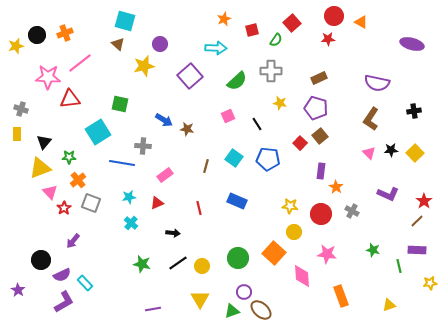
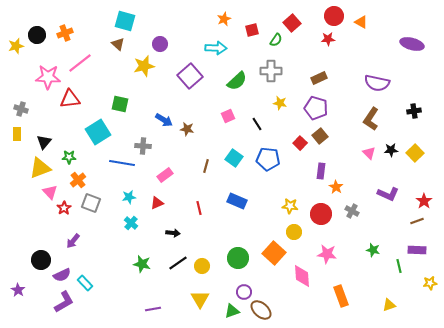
brown line at (417, 221): rotated 24 degrees clockwise
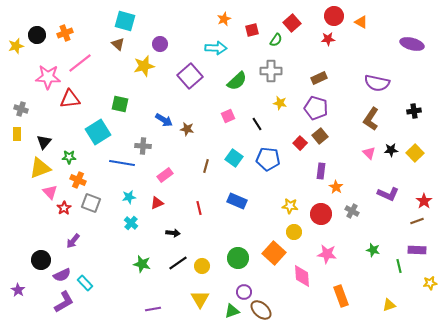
orange cross at (78, 180): rotated 28 degrees counterclockwise
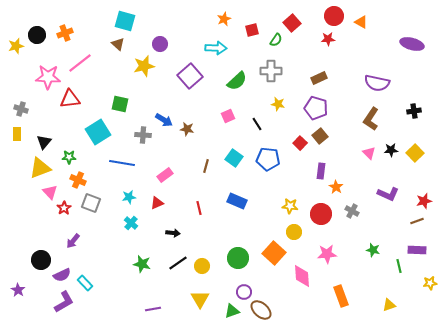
yellow star at (280, 103): moved 2 px left, 1 px down
gray cross at (143, 146): moved 11 px up
red star at (424, 201): rotated 21 degrees clockwise
pink star at (327, 254): rotated 12 degrees counterclockwise
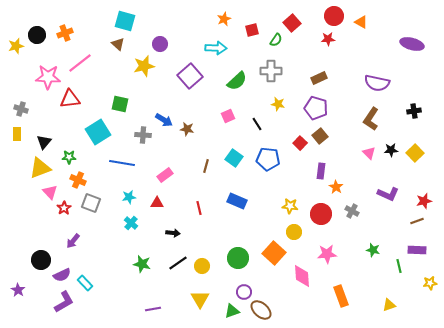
red triangle at (157, 203): rotated 24 degrees clockwise
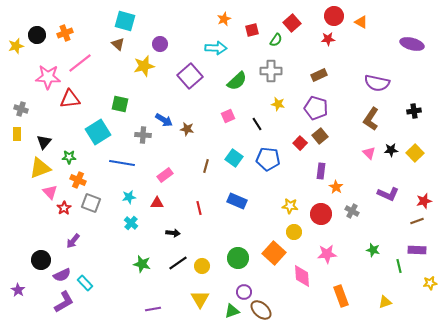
brown rectangle at (319, 78): moved 3 px up
yellow triangle at (389, 305): moved 4 px left, 3 px up
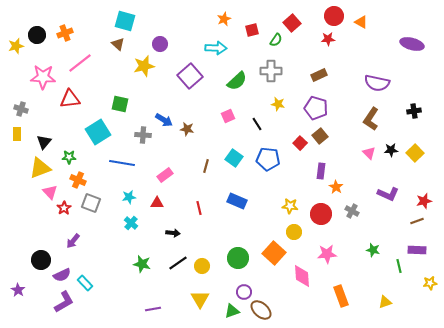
pink star at (48, 77): moved 5 px left
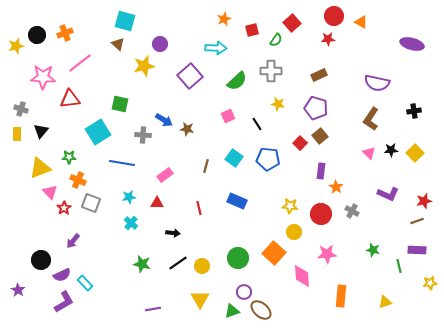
black triangle at (44, 142): moved 3 px left, 11 px up
orange rectangle at (341, 296): rotated 25 degrees clockwise
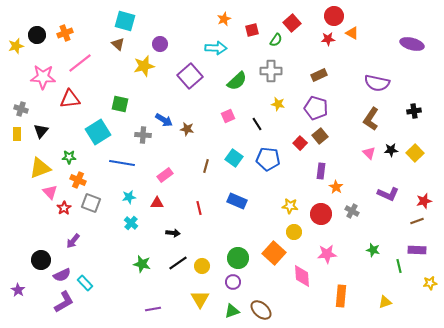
orange triangle at (361, 22): moved 9 px left, 11 px down
purple circle at (244, 292): moved 11 px left, 10 px up
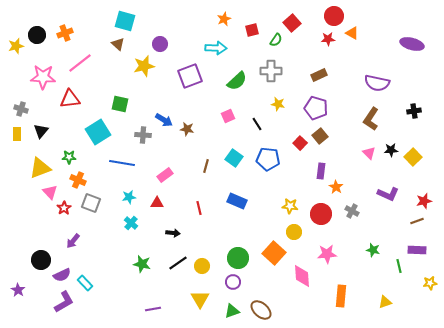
purple square at (190, 76): rotated 20 degrees clockwise
yellow square at (415, 153): moved 2 px left, 4 px down
